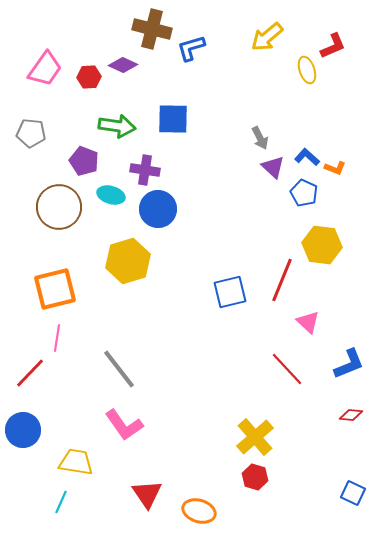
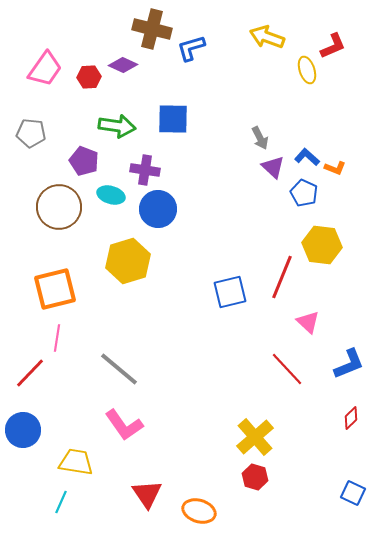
yellow arrow at (267, 37): rotated 60 degrees clockwise
red line at (282, 280): moved 3 px up
gray line at (119, 369): rotated 12 degrees counterclockwise
red diamond at (351, 415): moved 3 px down; rotated 50 degrees counterclockwise
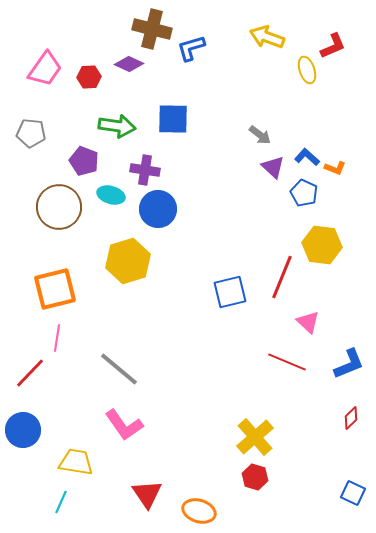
purple diamond at (123, 65): moved 6 px right, 1 px up
gray arrow at (260, 138): moved 3 px up; rotated 25 degrees counterclockwise
red line at (287, 369): moved 7 px up; rotated 24 degrees counterclockwise
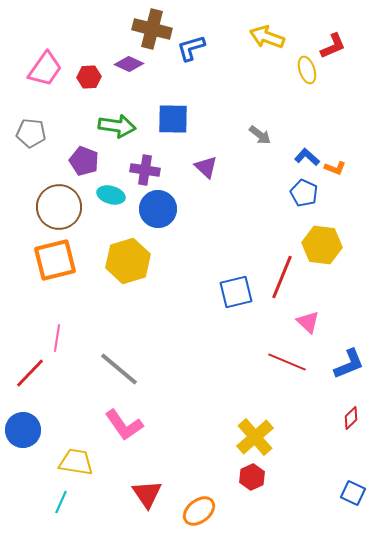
purple triangle at (273, 167): moved 67 px left
orange square at (55, 289): moved 29 px up
blue square at (230, 292): moved 6 px right
red hexagon at (255, 477): moved 3 px left; rotated 20 degrees clockwise
orange ellipse at (199, 511): rotated 56 degrees counterclockwise
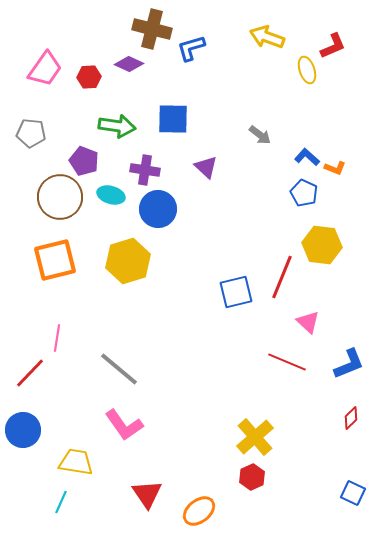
brown circle at (59, 207): moved 1 px right, 10 px up
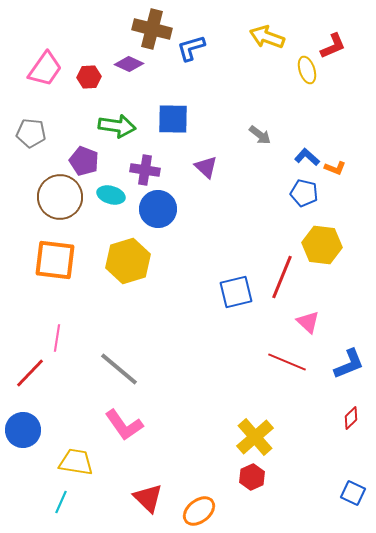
blue pentagon at (304, 193): rotated 12 degrees counterclockwise
orange square at (55, 260): rotated 21 degrees clockwise
red triangle at (147, 494): moved 1 px right, 4 px down; rotated 12 degrees counterclockwise
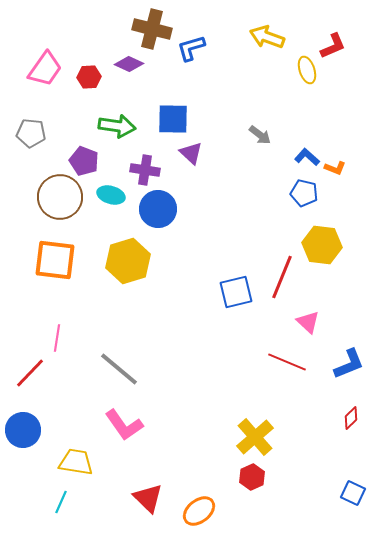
purple triangle at (206, 167): moved 15 px left, 14 px up
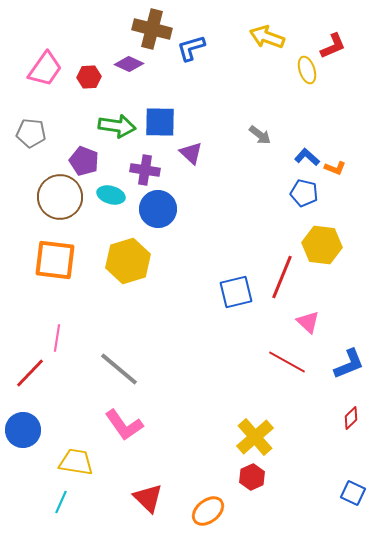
blue square at (173, 119): moved 13 px left, 3 px down
red line at (287, 362): rotated 6 degrees clockwise
orange ellipse at (199, 511): moved 9 px right
